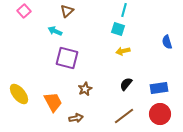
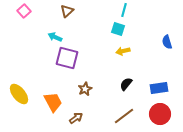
cyan arrow: moved 6 px down
brown arrow: rotated 24 degrees counterclockwise
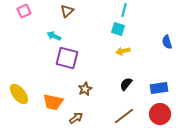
pink square: rotated 16 degrees clockwise
cyan arrow: moved 1 px left, 1 px up
orange trapezoid: rotated 130 degrees clockwise
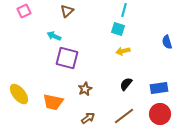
brown arrow: moved 12 px right
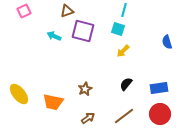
brown triangle: rotated 24 degrees clockwise
yellow arrow: rotated 32 degrees counterclockwise
purple square: moved 16 px right, 27 px up
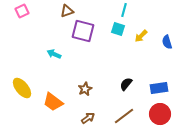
pink square: moved 2 px left
cyan arrow: moved 18 px down
yellow arrow: moved 18 px right, 15 px up
yellow ellipse: moved 3 px right, 6 px up
orange trapezoid: rotated 25 degrees clockwise
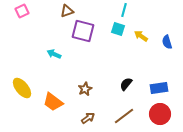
yellow arrow: rotated 80 degrees clockwise
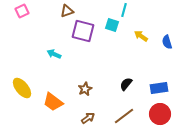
cyan square: moved 6 px left, 4 px up
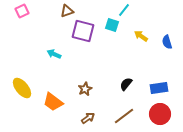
cyan line: rotated 24 degrees clockwise
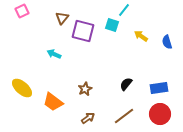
brown triangle: moved 5 px left, 7 px down; rotated 32 degrees counterclockwise
yellow ellipse: rotated 10 degrees counterclockwise
